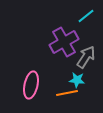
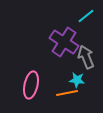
purple cross: rotated 28 degrees counterclockwise
gray arrow: rotated 55 degrees counterclockwise
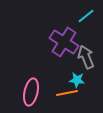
pink ellipse: moved 7 px down
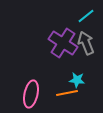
purple cross: moved 1 px left, 1 px down
gray arrow: moved 14 px up
pink ellipse: moved 2 px down
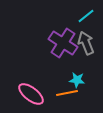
pink ellipse: rotated 64 degrees counterclockwise
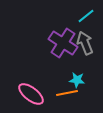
gray arrow: moved 1 px left
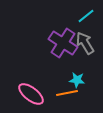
gray arrow: rotated 10 degrees counterclockwise
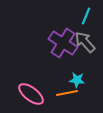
cyan line: rotated 30 degrees counterclockwise
gray arrow: moved 1 px up; rotated 10 degrees counterclockwise
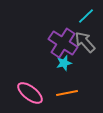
cyan line: rotated 24 degrees clockwise
cyan star: moved 13 px left, 17 px up; rotated 21 degrees counterclockwise
pink ellipse: moved 1 px left, 1 px up
